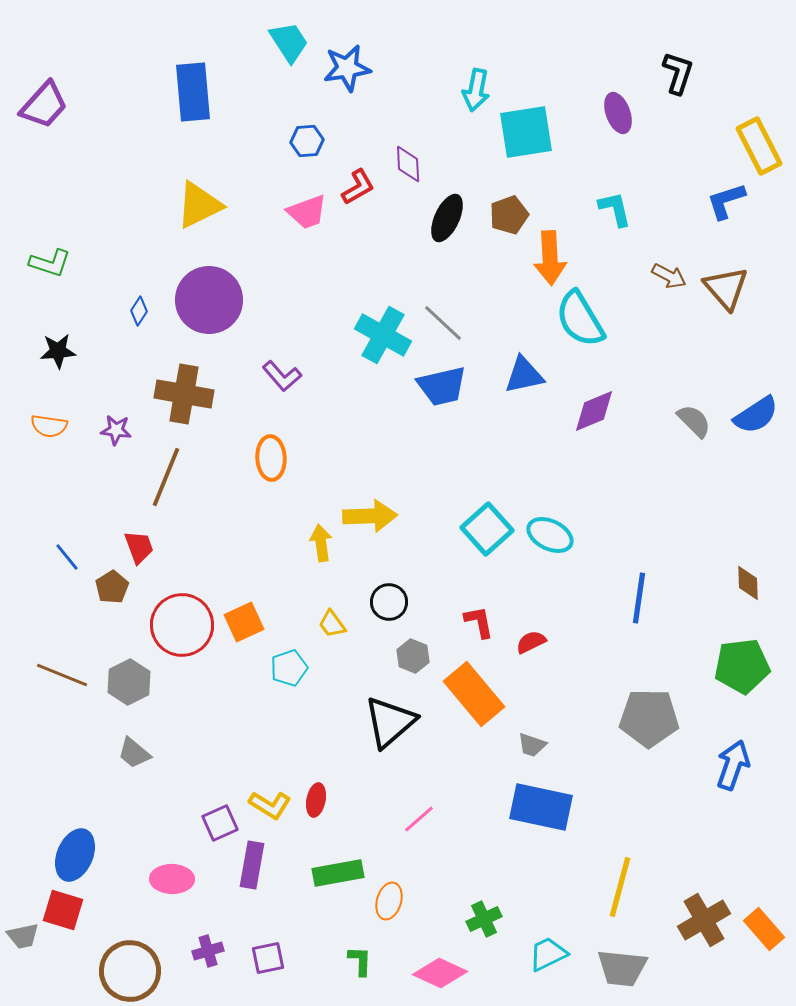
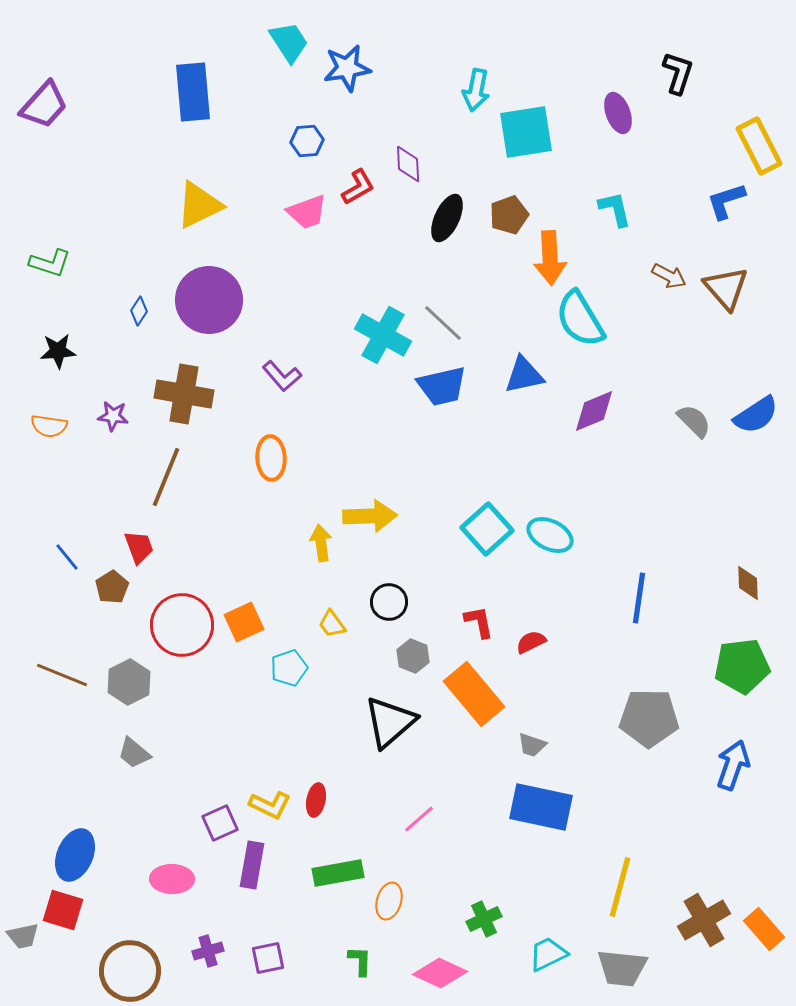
purple star at (116, 430): moved 3 px left, 14 px up
yellow L-shape at (270, 805): rotated 6 degrees counterclockwise
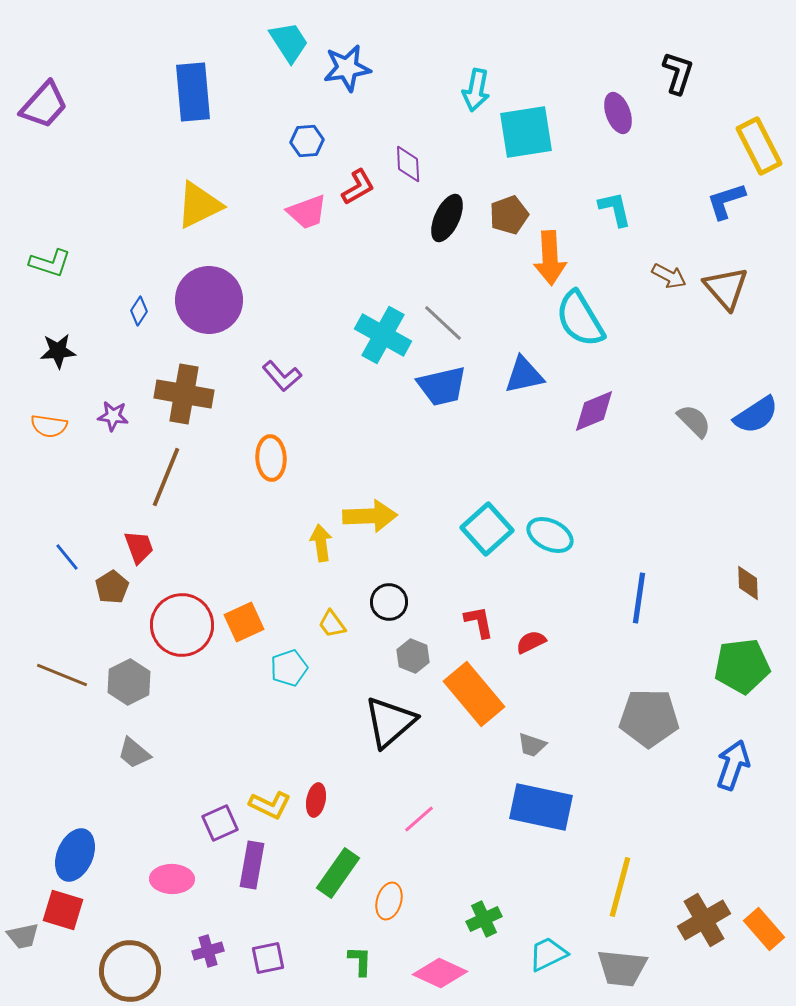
green rectangle at (338, 873): rotated 45 degrees counterclockwise
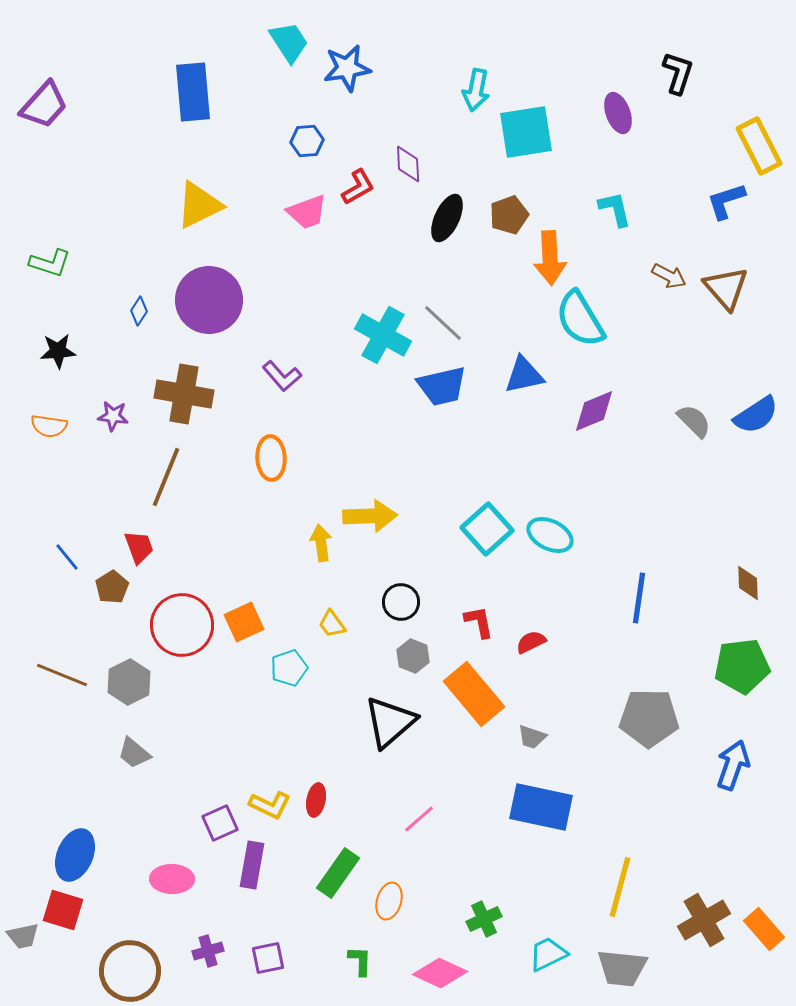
black circle at (389, 602): moved 12 px right
gray trapezoid at (532, 745): moved 8 px up
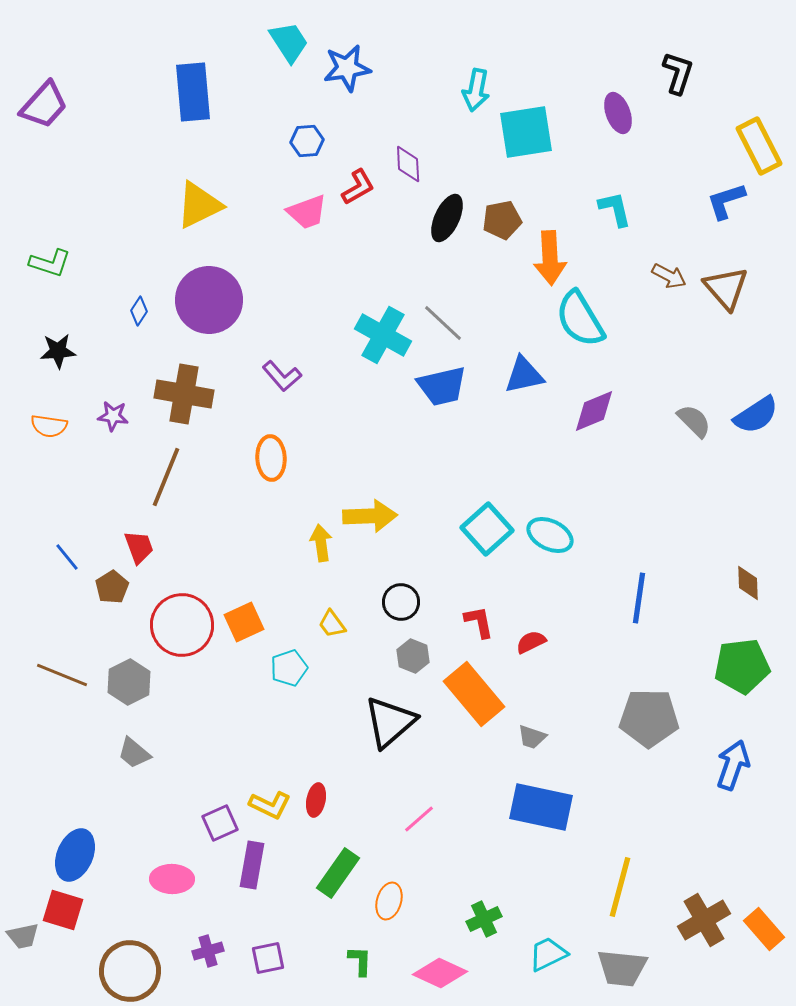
brown pentagon at (509, 215): moved 7 px left, 5 px down; rotated 9 degrees clockwise
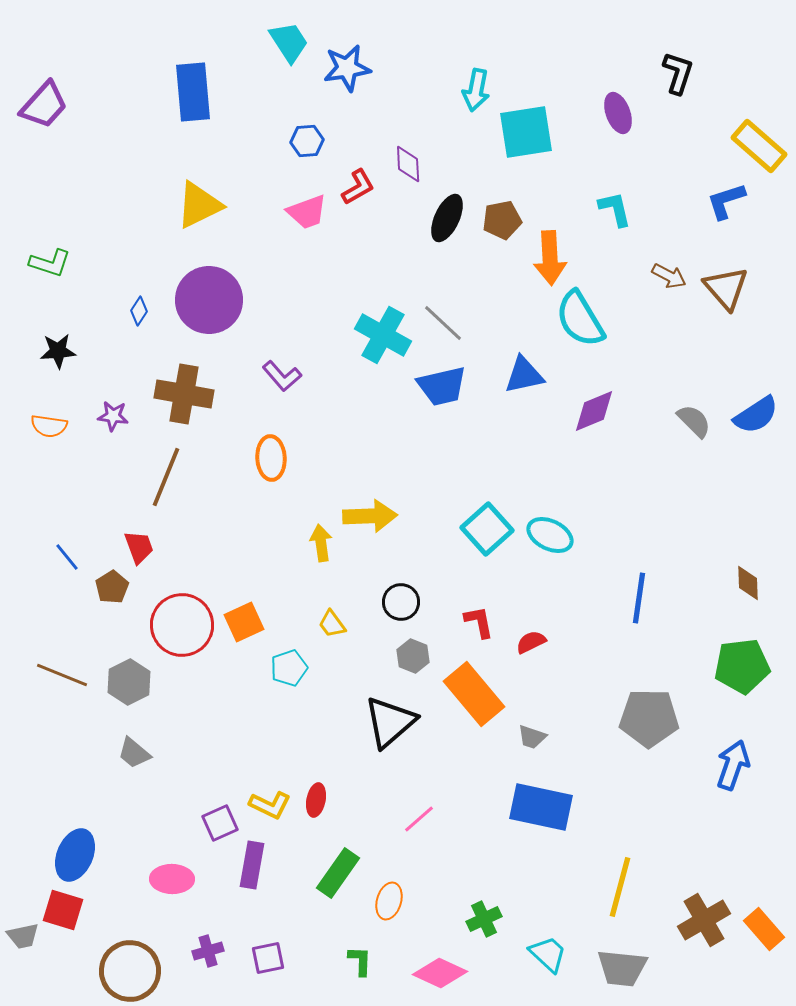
yellow rectangle at (759, 146): rotated 22 degrees counterclockwise
cyan trapezoid at (548, 954): rotated 69 degrees clockwise
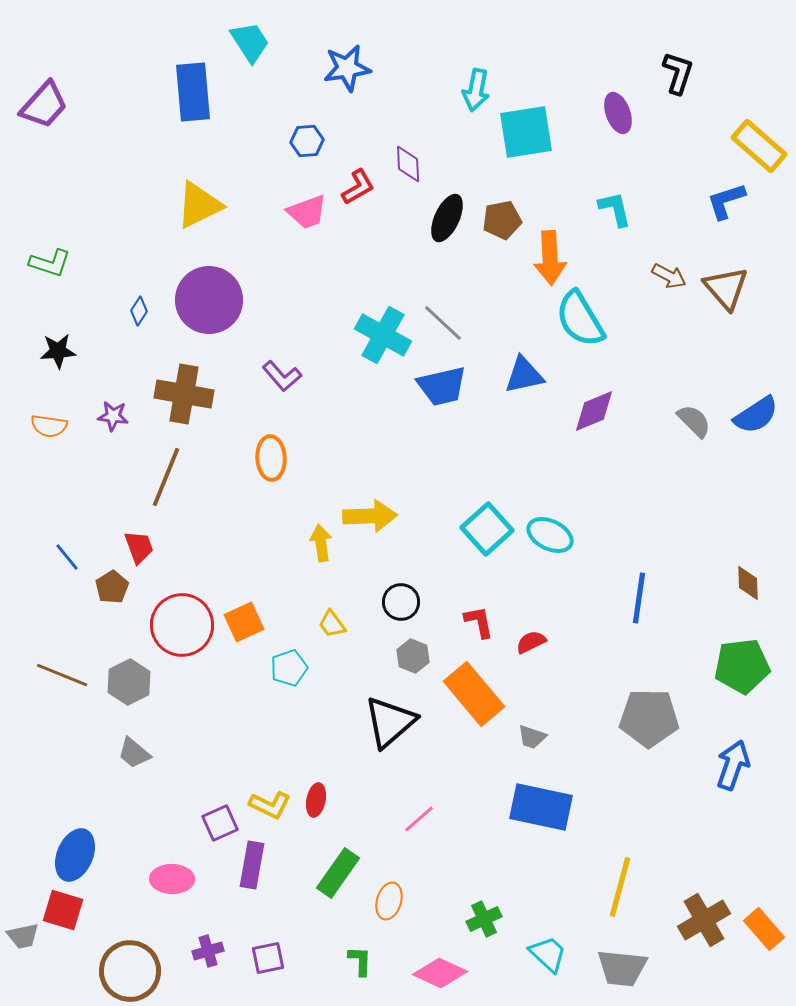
cyan trapezoid at (289, 42): moved 39 px left
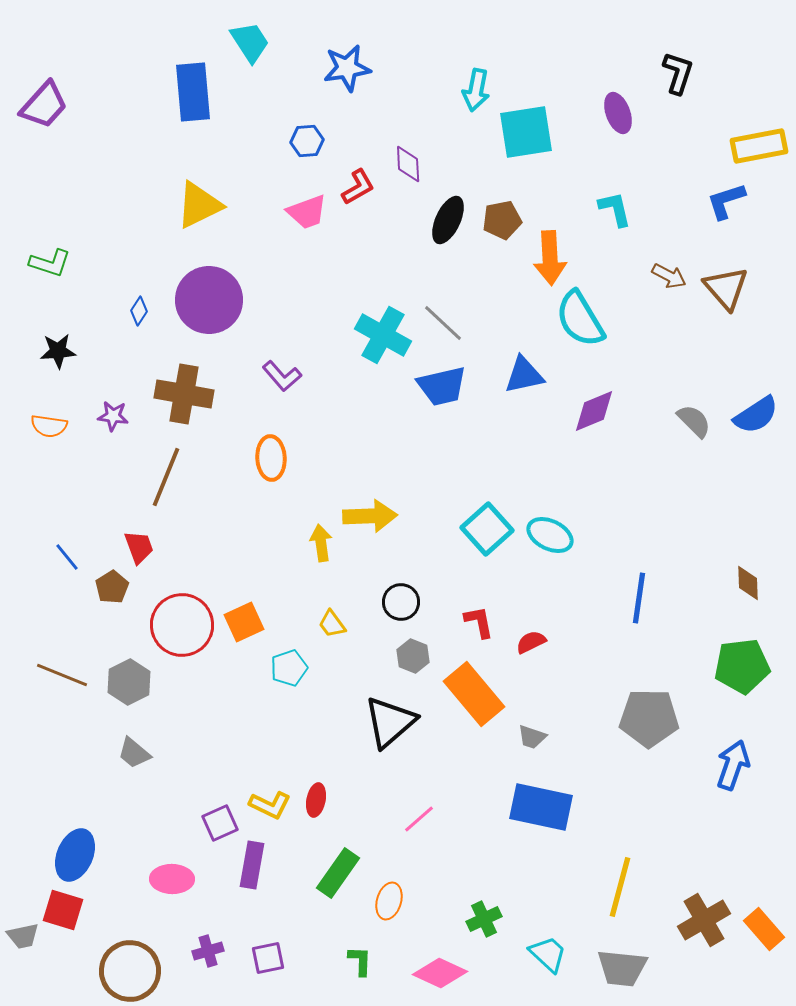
yellow rectangle at (759, 146): rotated 52 degrees counterclockwise
black ellipse at (447, 218): moved 1 px right, 2 px down
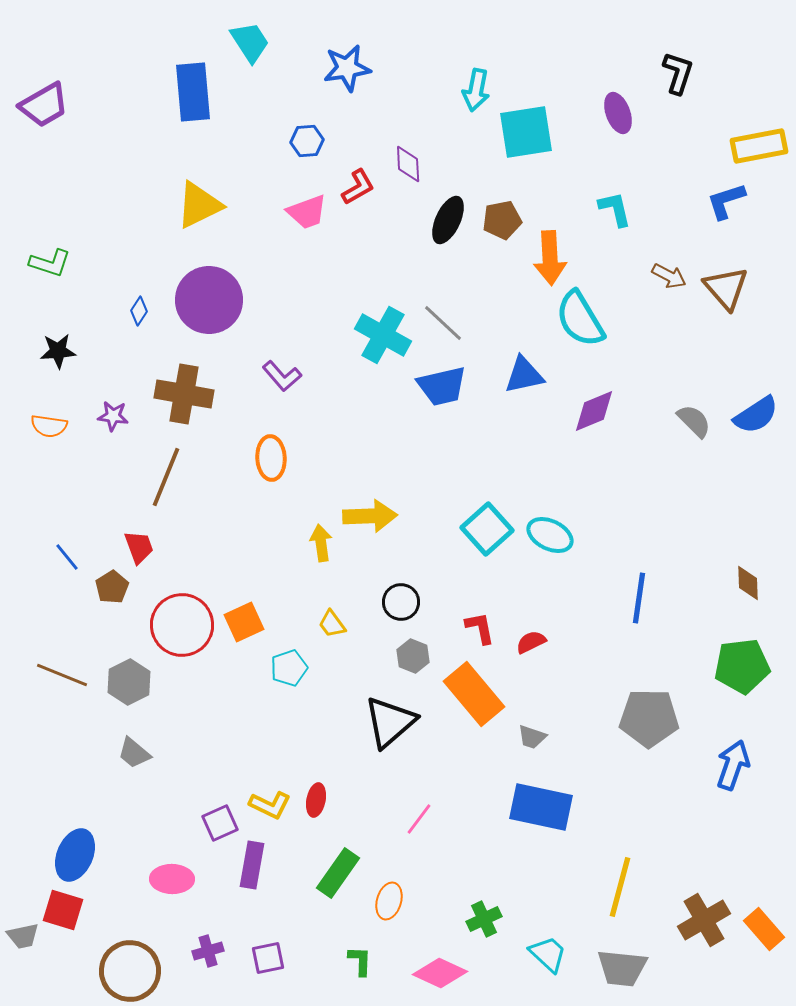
purple trapezoid at (44, 105): rotated 18 degrees clockwise
red L-shape at (479, 622): moved 1 px right, 6 px down
pink line at (419, 819): rotated 12 degrees counterclockwise
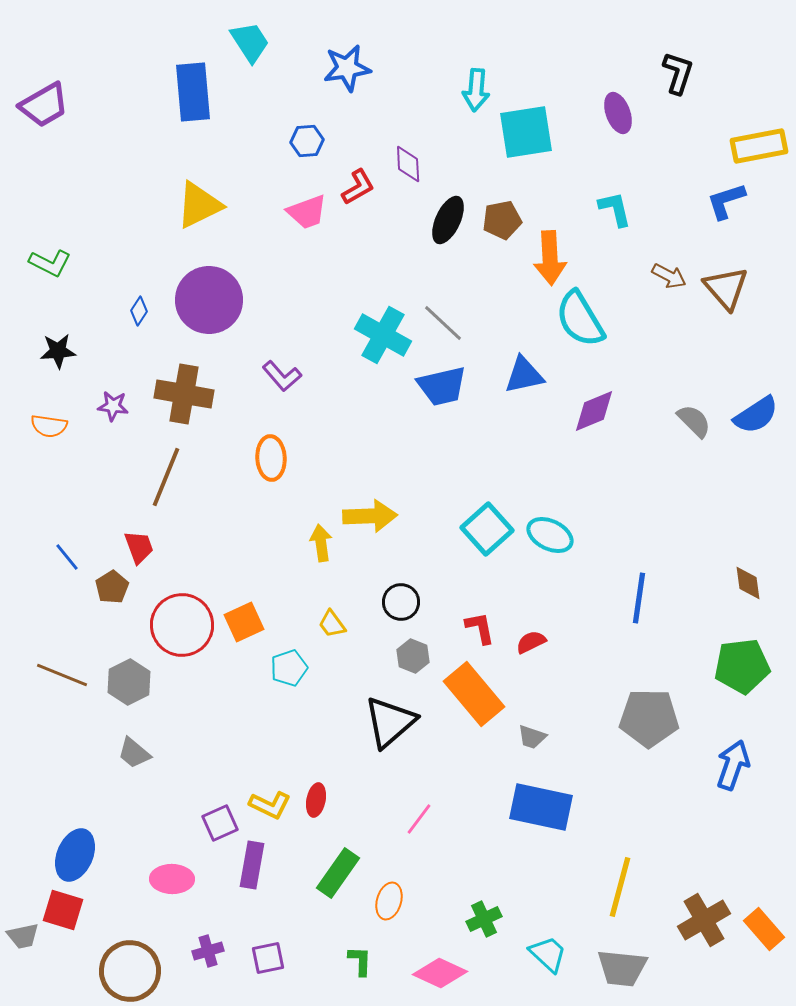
cyan arrow at (476, 90): rotated 6 degrees counterclockwise
green L-shape at (50, 263): rotated 9 degrees clockwise
purple star at (113, 416): moved 10 px up
brown diamond at (748, 583): rotated 6 degrees counterclockwise
